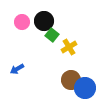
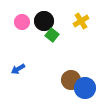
yellow cross: moved 12 px right, 26 px up
blue arrow: moved 1 px right
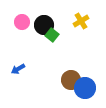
black circle: moved 4 px down
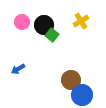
blue circle: moved 3 px left, 7 px down
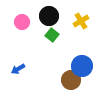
black circle: moved 5 px right, 9 px up
blue circle: moved 29 px up
